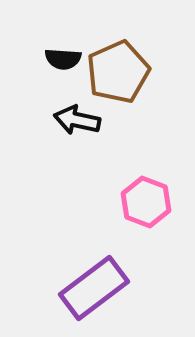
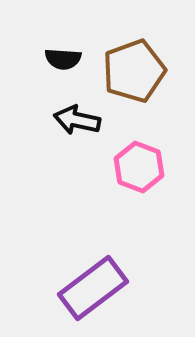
brown pentagon: moved 16 px right, 1 px up; rotated 4 degrees clockwise
pink hexagon: moved 7 px left, 35 px up
purple rectangle: moved 1 px left
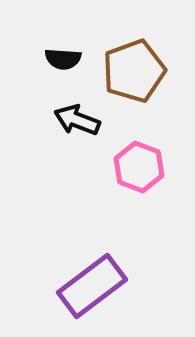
black arrow: rotated 9 degrees clockwise
purple rectangle: moved 1 px left, 2 px up
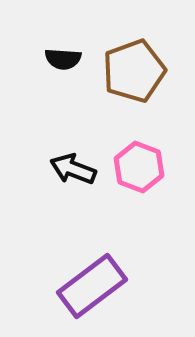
black arrow: moved 4 px left, 49 px down
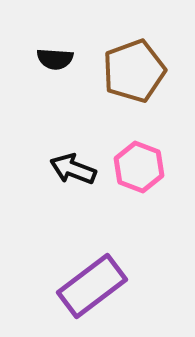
black semicircle: moved 8 px left
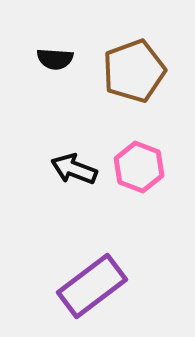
black arrow: moved 1 px right
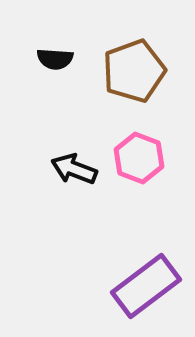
pink hexagon: moved 9 px up
purple rectangle: moved 54 px right
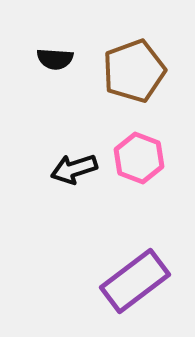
black arrow: rotated 39 degrees counterclockwise
purple rectangle: moved 11 px left, 5 px up
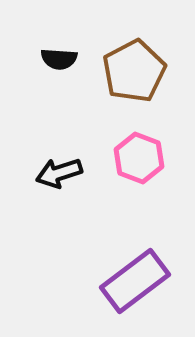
black semicircle: moved 4 px right
brown pentagon: rotated 8 degrees counterclockwise
black arrow: moved 15 px left, 4 px down
